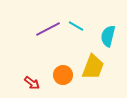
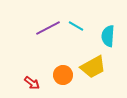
purple line: moved 1 px up
cyan semicircle: rotated 10 degrees counterclockwise
yellow trapezoid: rotated 40 degrees clockwise
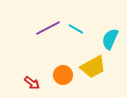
cyan line: moved 3 px down
cyan semicircle: moved 2 px right, 3 px down; rotated 20 degrees clockwise
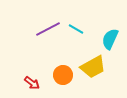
purple line: moved 1 px down
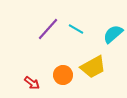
purple line: rotated 20 degrees counterclockwise
cyan semicircle: moved 3 px right, 5 px up; rotated 25 degrees clockwise
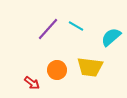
cyan line: moved 3 px up
cyan semicircle: moved 2 px left, 3 px down
yellow trapezoid: moved 3 px left; rotated 36 degrees clockwise
orange circle: moved 6 px left, 5 px up
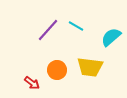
purple line: moved 1 px down
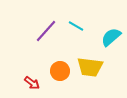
purple line: moved 2 px left, 1 px down
orange circle: moved 3 px right, 1 px down
